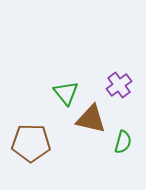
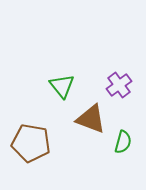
green triangle: moved 4 px left, 7 px up
brown triangle: rotated 8 degrees clockwise
brown pentagon: rotated 9 degrees clockwise
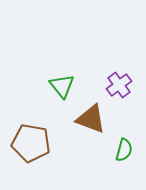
green semicircle: moved 1 px right, 8 px down
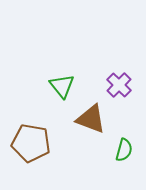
purple cross: rotated 10 degrees counterclockwise
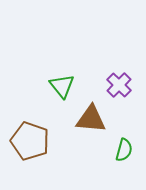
brown triangle: rotated 16 degrees counterclockwise
brown pentagon: moved 1 px left, 2 px up; rotated 9 degrees clockwise
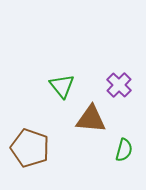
brown pentagon: moved 7 px down
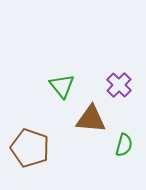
green semicircle: moved 5 px up
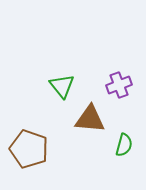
purple cross: rotated 25 degrees clockwise
brown triangle: moved 1 px left
brown pentagon: moved 1 px left, 1 px down
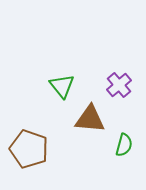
purple cross: rotated 20 degrees counterclockwise
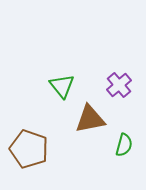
brown triangle: rotated 16 degrees counterclockwise
